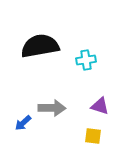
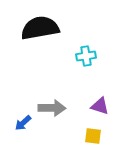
black semicircle: moved 18 px up
cyan cross: moved 4 px up
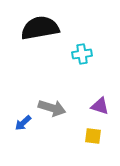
cyan cross: moved 4 px left, 2 px up
gray arrow: rotated 16 degrees clockwise
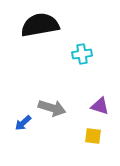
black semicircle: moved 3 px up
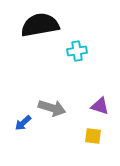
cyan cross: moved 5 px left, 3 px up
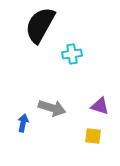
black semicircle: rotated 51 degrees counterclockwise
cyan cross: moved 5 px left, 3 px down
blue arrow: rotated 144 degrees clockwise
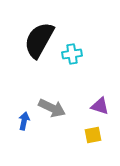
black semicircle: moved 1 px left, 15 px down
gray arrow: rotated 8 degrees clockwise
blue arrow: moved 1 px right, 2 px up
yellow square: moved 1 px up; rotated 18 degrees counterclockwise
